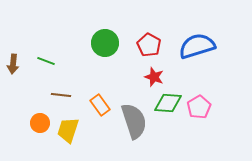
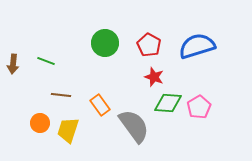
gray semicircle: moved 5 px down; rotated 18 degrees counterclockwise
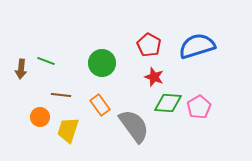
green circle: moved 3 px left, 20 px down
brown arrow: moved 8 px right, 5 px down
orange circle: moved 6 px up
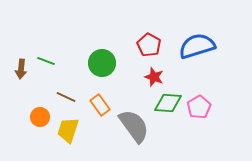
brown line: moved 5 px right, 2 px down; rotated 18 degrees clockwise
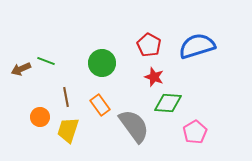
brown arrow: rotated 60 degrees clockwise
brown line: rotated 54 degrees clockwise
pink pentagon: moved 4 px left, 25 px down
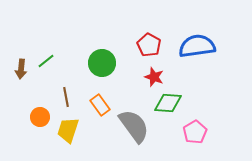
blue semicircle: rotated 9 degrees clockwise
green line: rotated 60 degrees counterclockwise
brown arrow: rotated 60 degrees counterclockwise
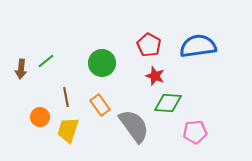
blue semicircle: moved 1 px right
red star: moved 1 px right, 1 px up
pink pentagon: rotated 25 degrees clockwise
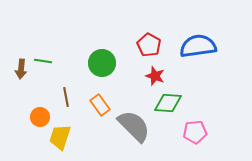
green line: moved 3 px left; rotated 48 degrees clockwise
gray semicircle: rotated 9 degrees counterclockwise
yellow trapezoid: moved 8 px left, 7 px down
